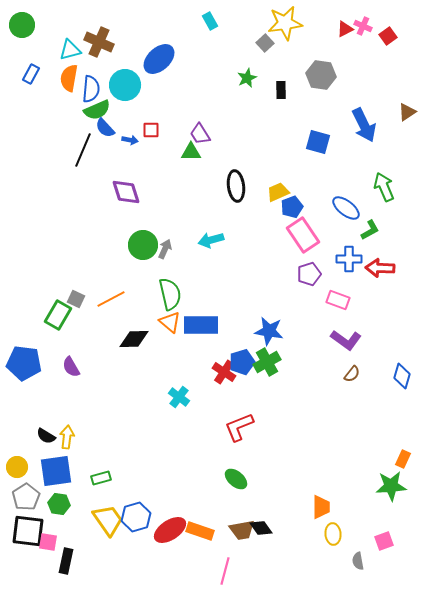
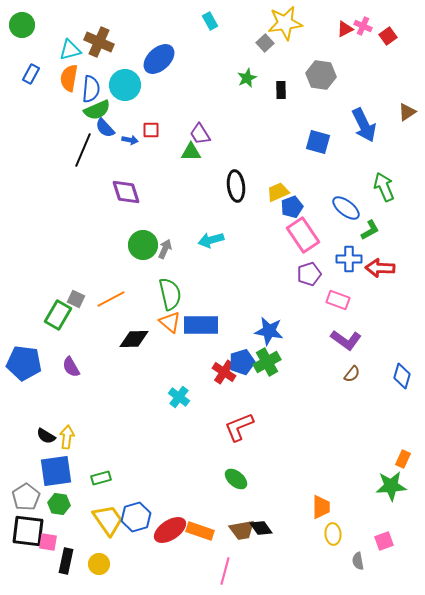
yellow circle at (17, 467): moved 82 px right, 97 px down
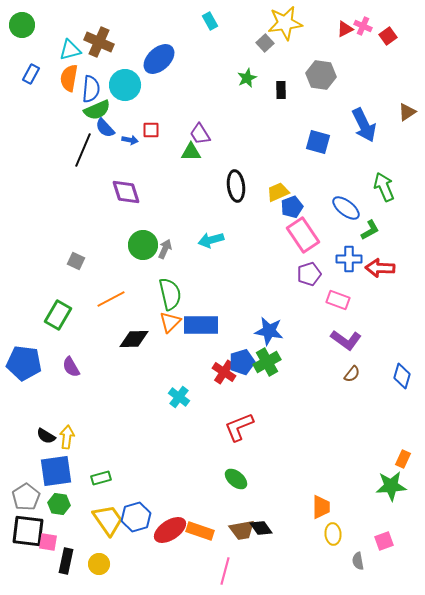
gray square at (76, 299): moved 38 px up
orange triangle at (170, 322): rotated 35 degrees clockwise
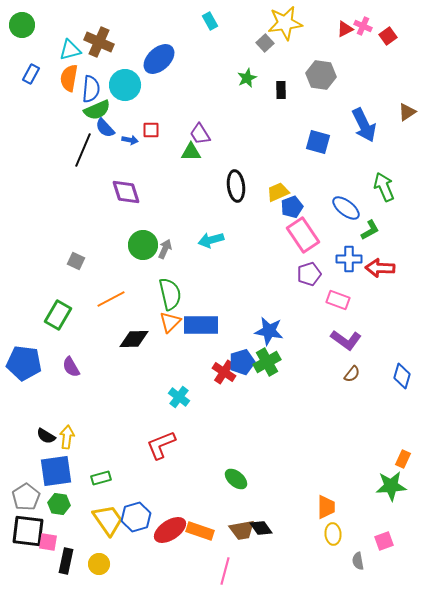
red L-shape at (239, 427): moved 78 px left, 18 px down
orange trapezoid at (321, 507): moved 5 px right
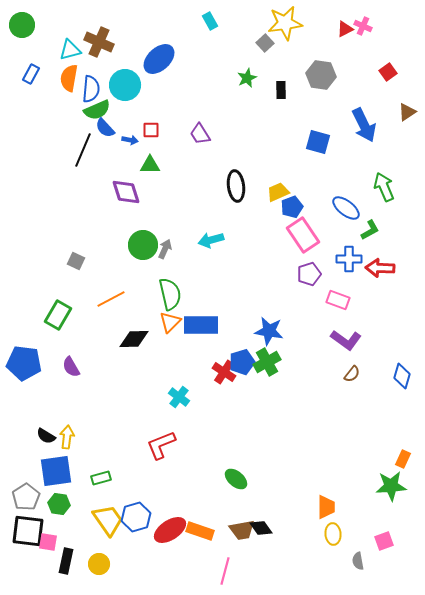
red square at (388, 36): moved 36 px down
green triangle at (191, 152): moved 41 px left, 13 px down
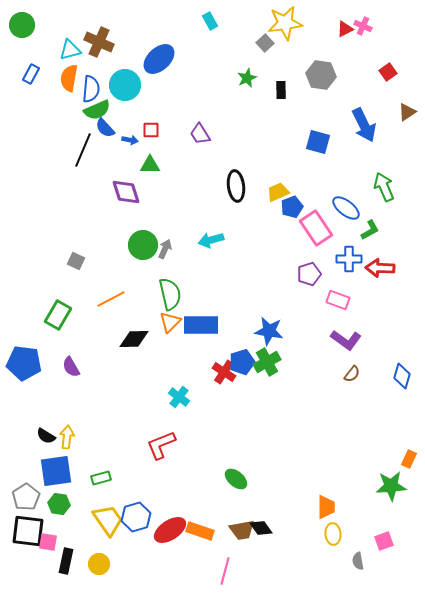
pink rectangle at (303, 235): moved 13 px right, 7 px up
orange rectangle at (403, 459): moved 6 px right
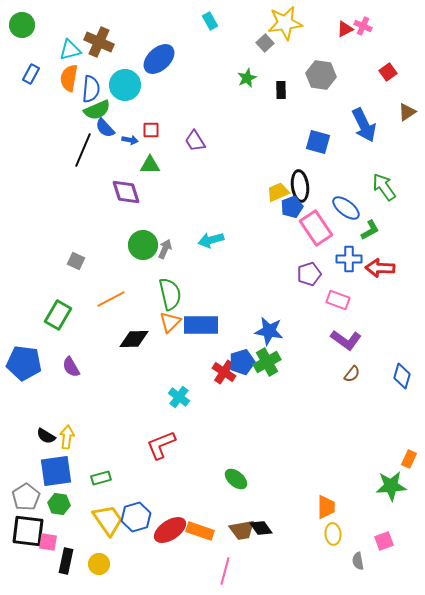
purple trapezoid at (200, 134): moved 5 px left, 7 px down
black ellipse at (236, 186): moved 64 px right
green arrow at (384, 187): rotated 12 degrees counterclockwise
